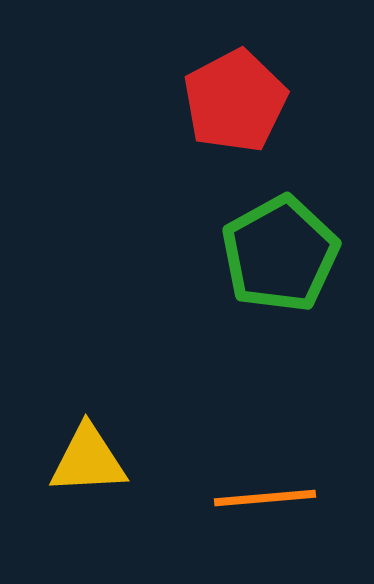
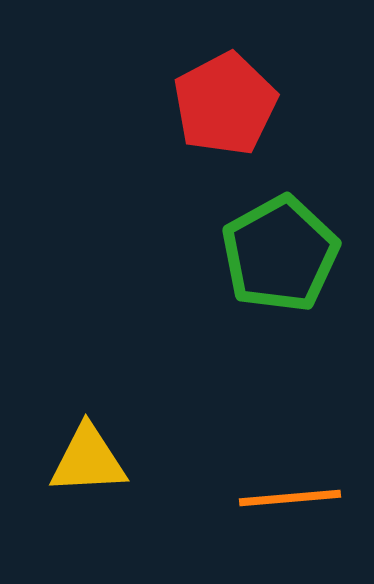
red pentagon: moved 10 px left, 3 px down
orange line: moved 25 px right
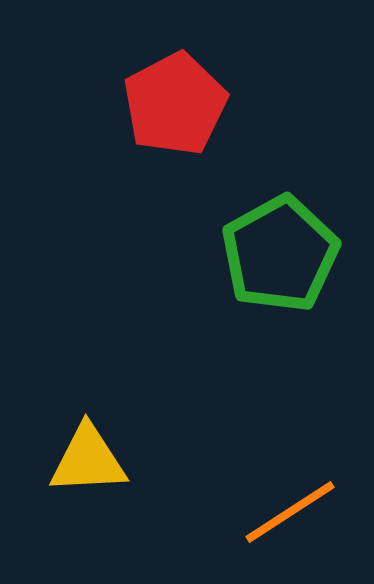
red pentagon: moved 50 px left
orange line: moved 14 px down; rotated 28 degrees counterclockwise
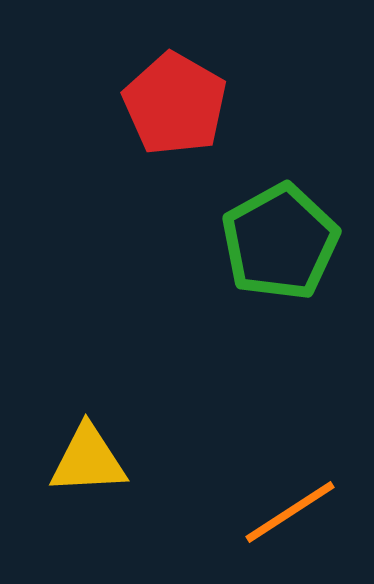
red pentagon: rotated 14 degrees counterclockwise
green pentagon: moved 12 px up
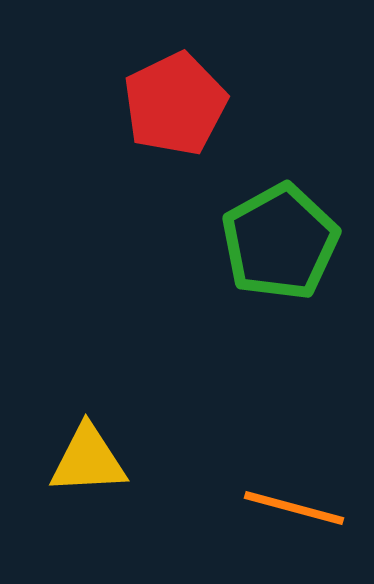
red pentagon: rotated 16 degrees clockwise
orange line: moved 4 px right, 4 px up; rotated 48 degrees clockwise
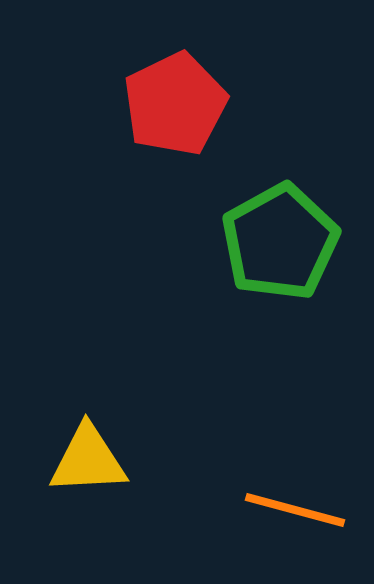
orange line: moved 1 px right, 2 px down
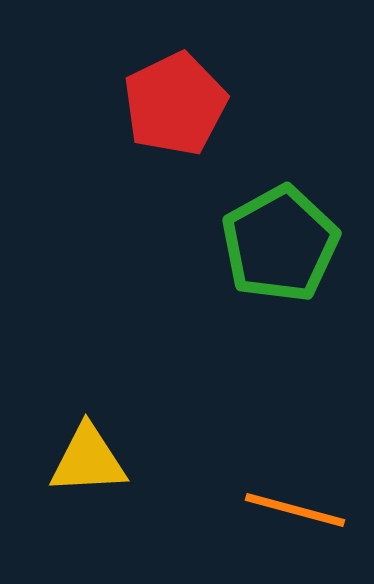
green pentagon: moved 2 px down
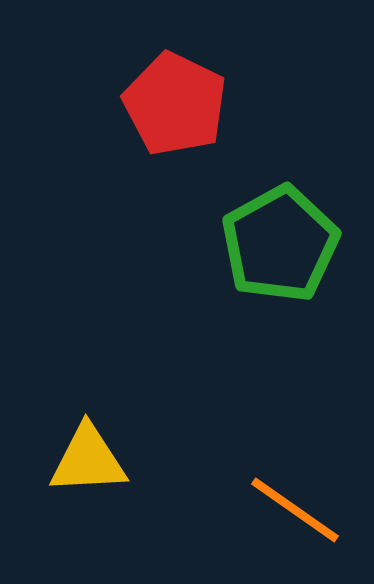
red pentagon: rotated 20 degrees counterclockwise
orange line: rotated 20 degrees clockwise
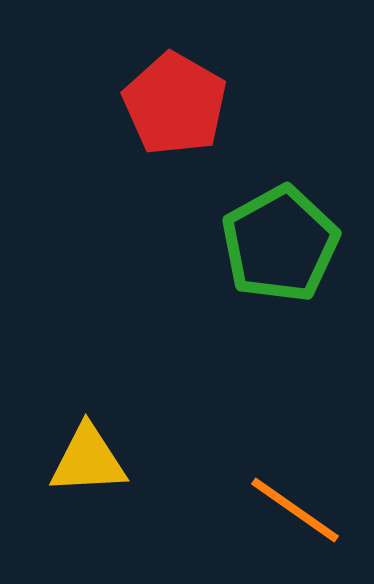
red pentagon: rotated 4 degrees clockwise
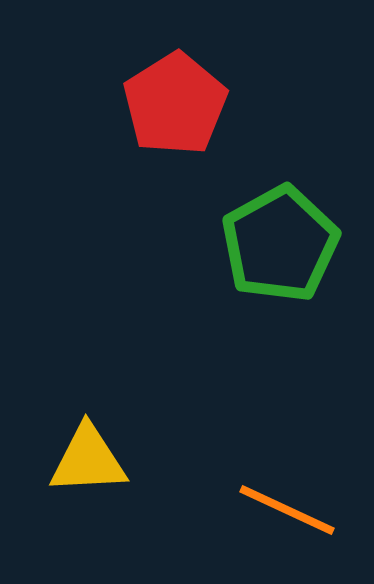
red pentagon: rotated 10 degrees clockwise
orange line: moved 8 px left; rotated 10 degrees counterclockwise
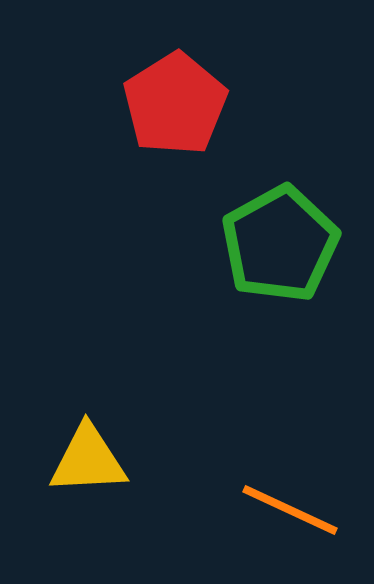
orange line: moved 3 px right
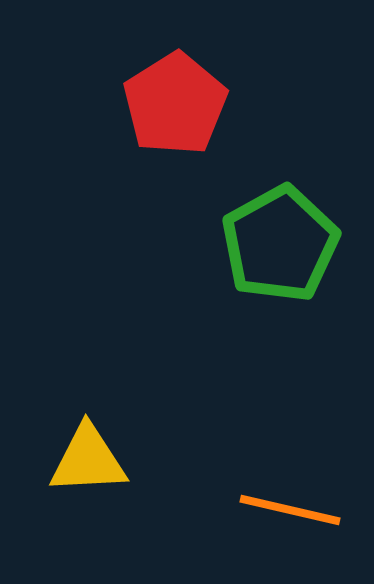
orange line: rotated 12 degrees counterclockwise
